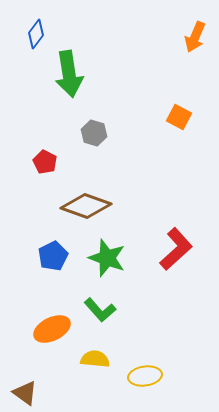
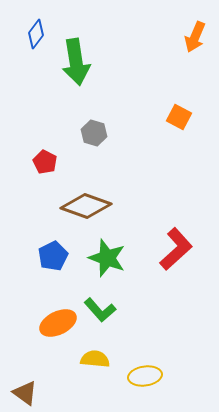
green arrow: moved 7 px right, 12 px up
orange ellipse: moved 6 px right, 6 px up
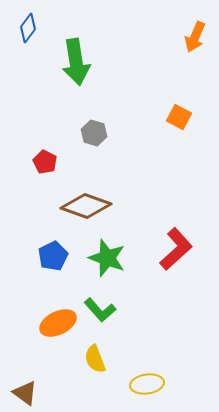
blue diamond: moved 8 px left, 6 px up
yellow semicircle: rotated 116 degrees counterclockwise
yellow ellipse: moved 2 px right, 8 px down
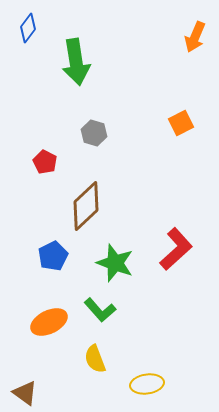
orange square: moved 2 px right, 6 px down; rotated 35 degrees clockwise
brown diamond: rotated 63 degrees counterclockwise
green star: moved 8 px right, 5 px down
orange ellipse: moved 9 px left, 1 px up
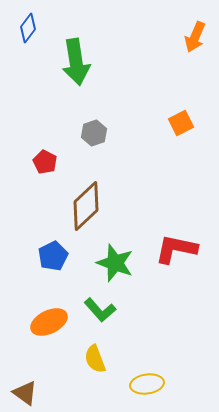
gray hexagon: rotated 25 degrees clockwise
red L-shape: rotated 126 degrees counterclockwise
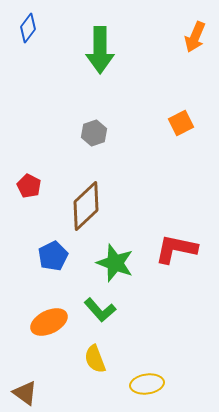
green arrow: moved 24 px right, 12 px up; rotated 9 degrees clockwise
red pentagon: moved 16 px left, 24 px down
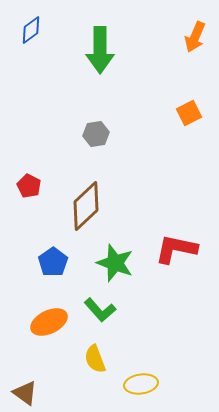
blue diamond: moved 3 px right, 2 px down; rotated 16 degrees clockwise
orange square: moved 8 px right, 10 px up
gray hexagon: moved 2 px right, 1 px down; rotated 10 degrees clockwise
blue pentagon: moved 6 px down; rotated 8 degrees counterclockwise
yellow ellipse: moved 6 px left
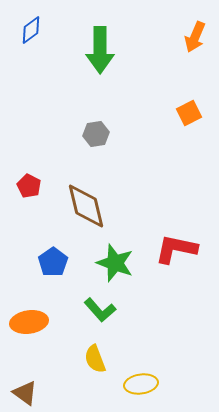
brown diamond: rotated 60 degrees counterclockwise
orange ellipse: moved 20 px left; rotated 18 degrees clockwise
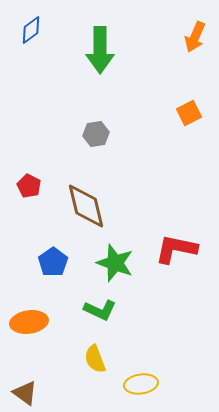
green L-shape: rotated 24 degrees counterclockwise
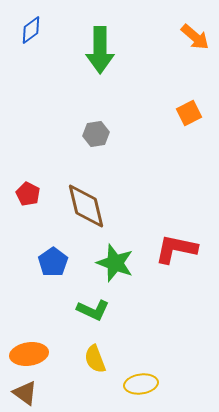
orange arrow: rotated 72 degrees counterclockwise
red pentagon: moved 1 px left, 8 px down
green L-shape: moved 7 px left
orange ellipse: moved 32 px down
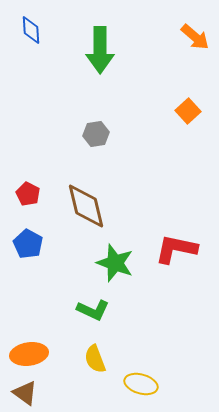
blue diamond: rotated 56 degrees counterclockwise
orange square: moved 1 px left, 2 px up; rotated 15 degrees counterclockwise
blue pentagon: moved 25 px left, 18 px up; rotated 8 degrees counterclockwise
yellow ellipse: rotated 24 degrees clockwise
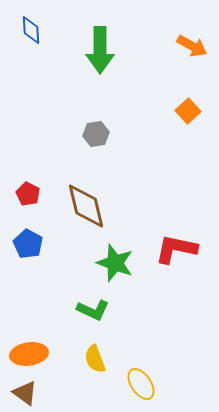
orange arrow: moved 3 px left, 9 px down; rotated 12 degrees counterclockwise
yellow ellipse: rotated 40 degrees clockwise
